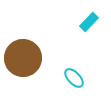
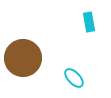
cyan rectangle: rotated 54 degrees counterclockwise
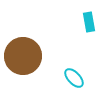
brown circle: moved 2 px up
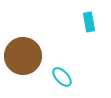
cyan ellipse: moved 12 px left, 1 px up
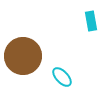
cyan rectangle: moved 2 px right, 1 px up
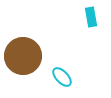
cyan rectangle: moved 4 px up
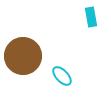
cyan ellipse: moved 1 px up
